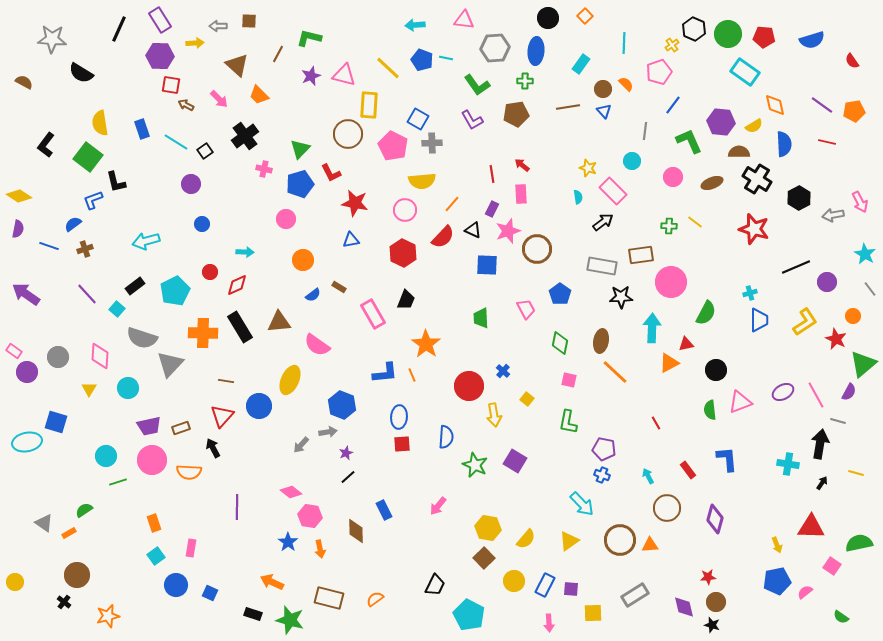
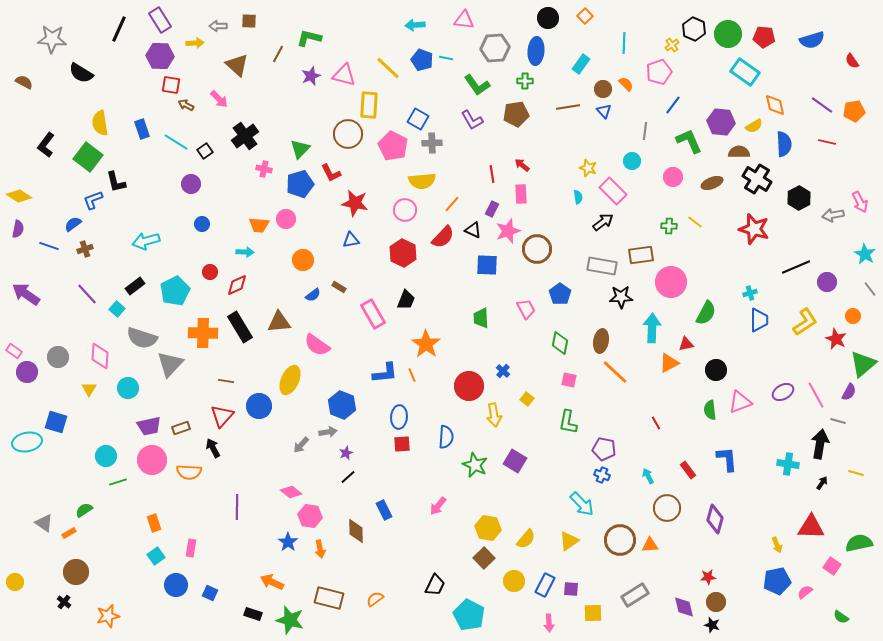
orange trapezoid at (259, 95): moved 130 px down; rotated 40 degrees counterclockwise
brown circle at (77, 575): moved 1 px left, 3 px up
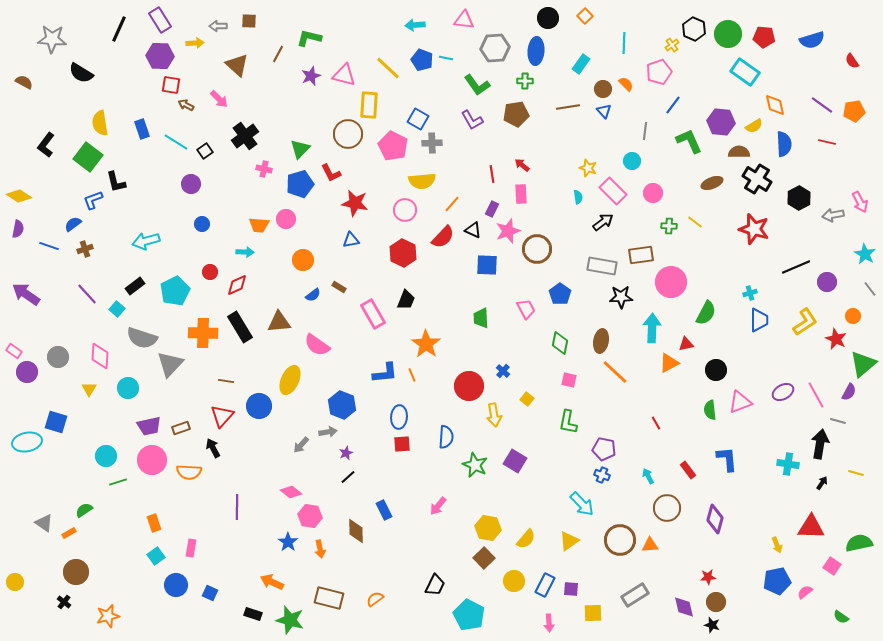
pink circle at (673, 177): moved 20 px left, 16 px down
